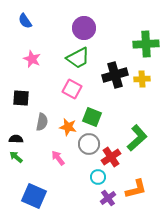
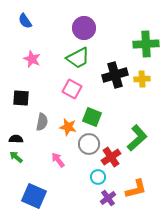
pink arrow: moved 2 px down
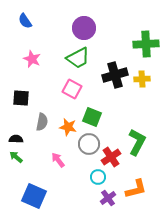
green L-shape: moved 4 px down; rotated 20 degrees counterclockwise
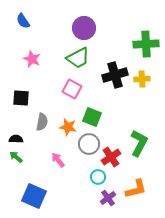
blue semicircle: moved 2 px left
green L-shape: moved 2 px right, 1 px down
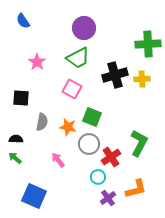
green cross: moved 2 px right
pink star: moved 5 px right, 3 px down; rotated 12 degrees clockwise
green arrow: moved 1 px left, 1 px down
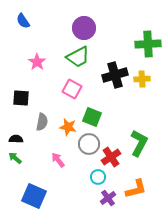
green trapezoid: moved 1 px up
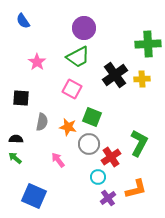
black cross: rotated 20 degrees counterclockwise
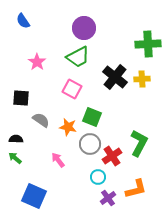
black cross: moved 2 px down; rotated 15 degrees counterclockwise
gray semicircle: moved 1 px left, 2 px up; rotated 66 degrees counterclockwise
gray circle: moved 1 px right
red cross: moved 1 px right, 1 px up
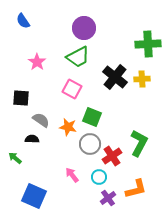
black semicircle: moved 16 px right
pink arrow: moved 14 px right, 15 px down
cyan circle: moved 1 px right
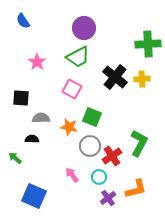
gray semicircle: moved 2 px up; rotated 36 degrees counterclockwise
orange star: moved 1 px right
gray circle: moved 2 px down
